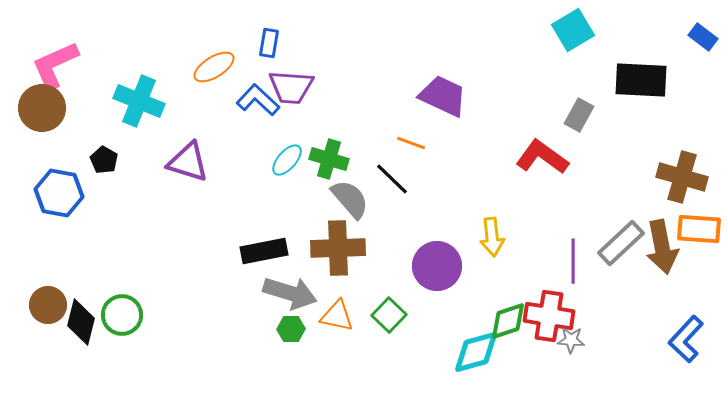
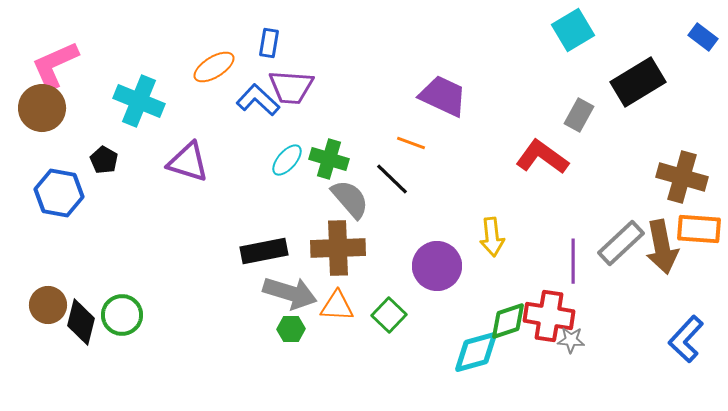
black rectangle at (641, 80): moved 3 px left, 2 px down; rotated 34 degrees counterclockwise
orange triangle at (337, 316): moved 10 px up; rotated 9 degrees counterclockwise
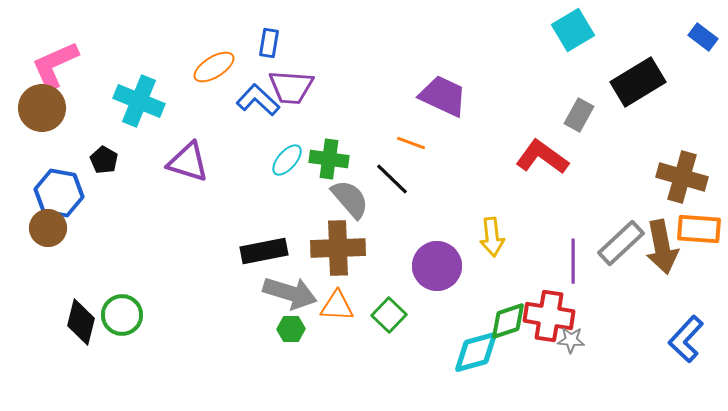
green cross at (329, 159): rotated 9 degrees counterclockwise
brown circle at (48, 305): moved 77 px up
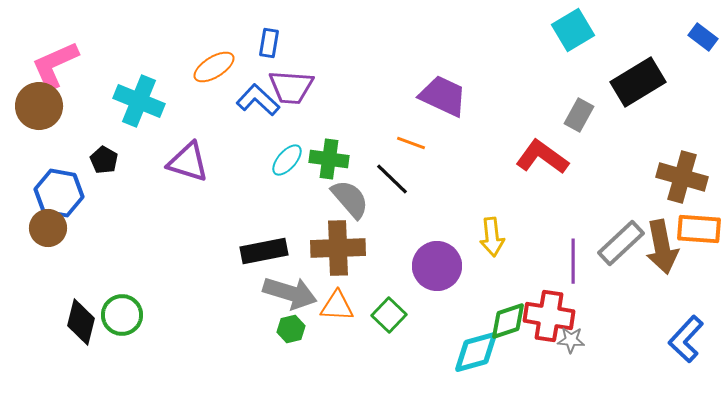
brown circle at (42, 108): moved 3 px left, 2 px up
green hexagon at (291, 329): rotated 12 degrees counterclockwise
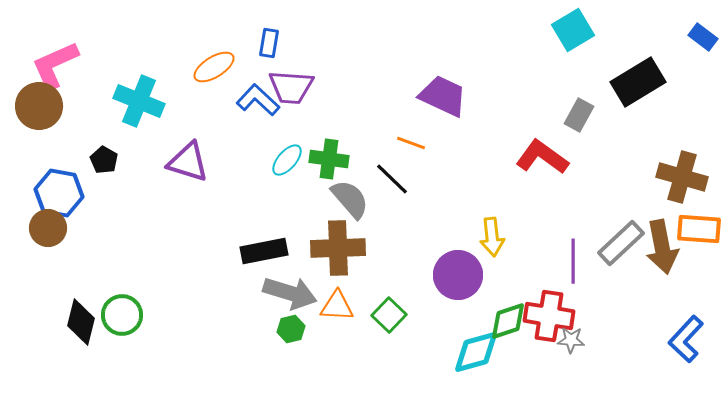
purple circle at (437, 266): moved 21 px right, 9 px down
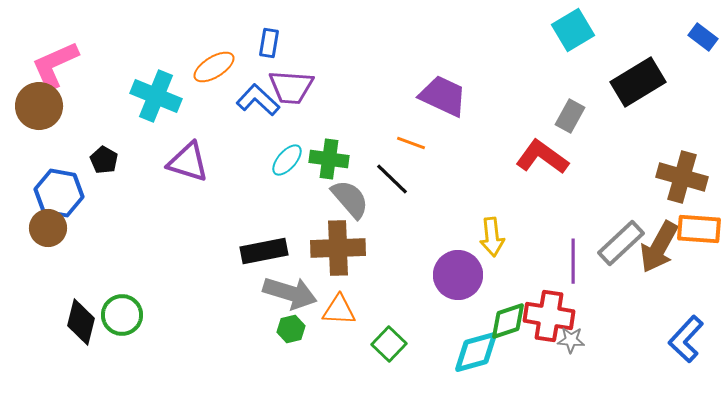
cyan cross at (139, 101): moved 17 px right, 5 px up
gray rectangle at (579, 115): moved 9 px left, 1 px down
brown arrow at (662, 247): moved 3 px left; rotated 40 degrees clockwise
orange triangle at (337, 306): moved 2 px right, 4 px down
green square at (389, 315): moved 29 px down
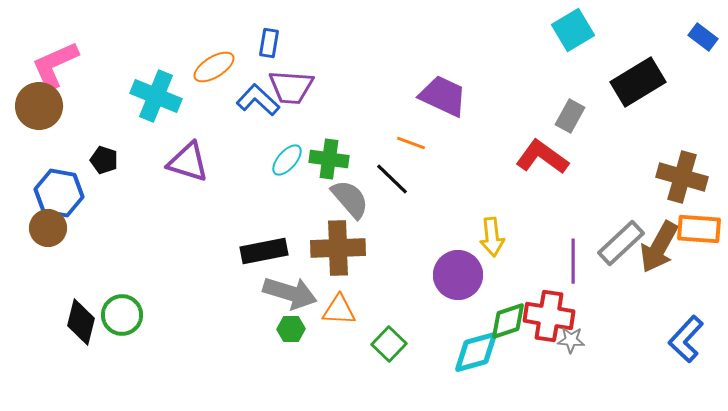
black pentagon at (104, 160): rotated 12 degrees counterclockwise
green hexagon at (291, 329): rotated 12 degrees clockwise
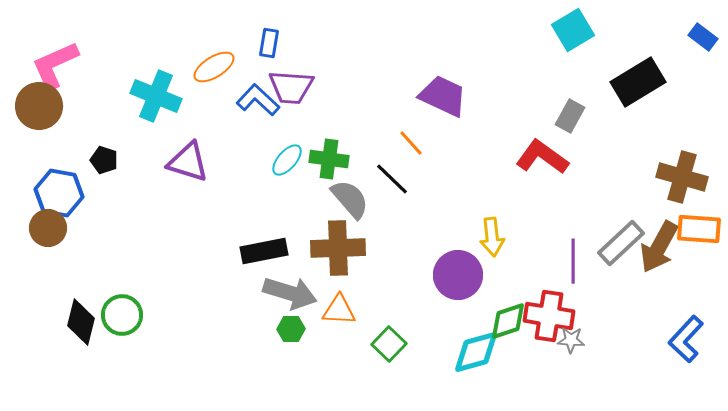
orange line at (411, 143): rotated 28 degrees clockwise
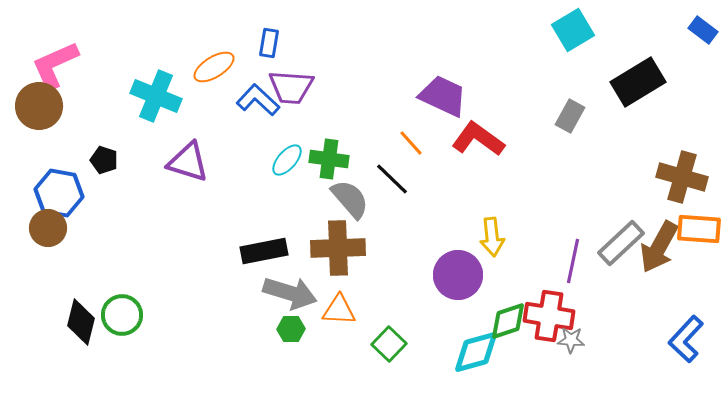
blue rectangle at (703, 37): moved 7 px up
red L-shape at (542, 157): moved 64 px left, 18 px up
purple line at (573, 261): rotated 12 degrees clockwise
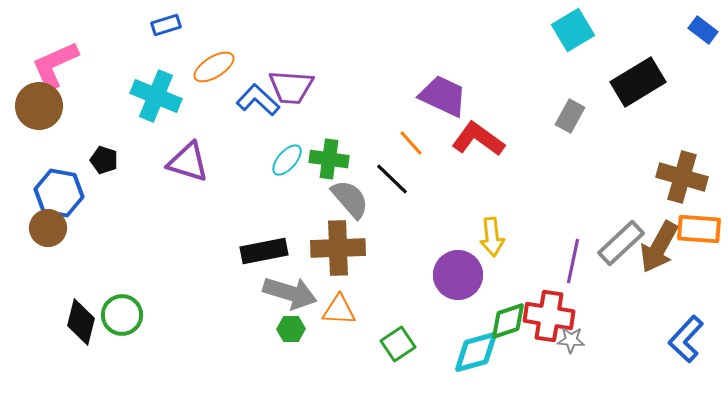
blue rectangle at (269, 43): moved 103 px left, 18 px up; rotated 64 degrees clockwise
green square at (389, 344): moved 9 px right; rotated 12 degrees clockwise
